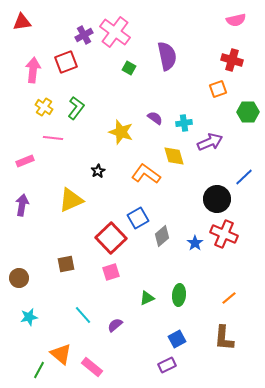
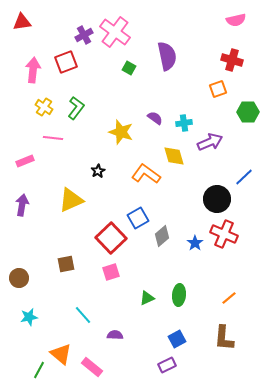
purple semicircle at (115, 325): moved 10 px down; rotated 42 degrees clockwise
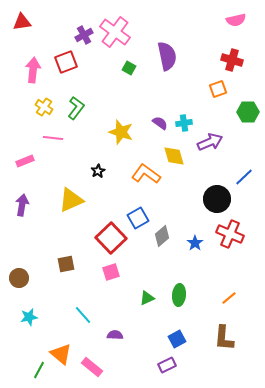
purple semicircle at (155, 118): moved 5 px right, 5 px down
red cross at (224, 234): moved 6 px right
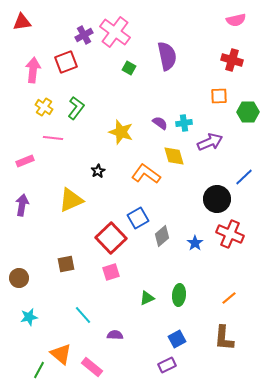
orange square at (218, 89): moved 1 px right, 7 px down; rotated 18 degrees clockwise
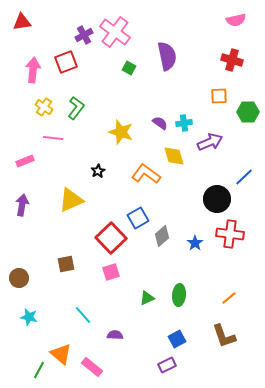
red cross at (230, 234): rotated 16 degrees counterclockwise
cyan star at (29, 317): rotated 24 degrees clockwise
brown L-shape at (224, 338): moved 2 px up; rotated 24 degrees counterclockwise
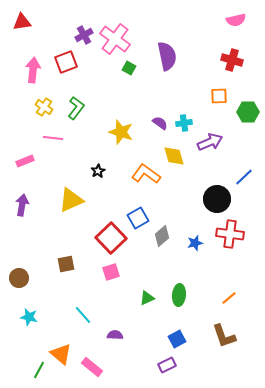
pink cross at (115, 32): moved 7 px down
blue star at (195, 243): rotated 21 degrees clockwise
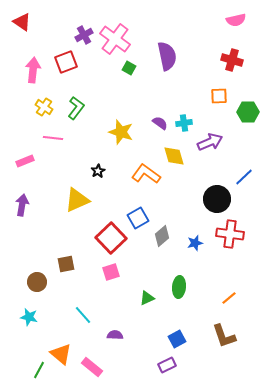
red triangle at (22, 22): rotated 42 degrees clockwise
yellow triangle at (71, 200): moved 6 px right
brown circle at (19, 278): moved 18 px right, 4 px down
green ellipse at (179, 295): moved 8 px up
